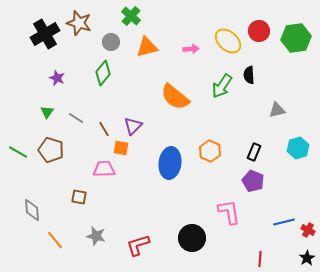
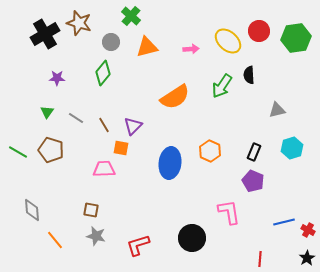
purple star: rotated 21 degrees counterclockwise
orange semicircle: rotated 72 degrees counterclockwise
brown line: moved 4 px up
cyan hexagon: moved 6 px left
brown square: moved 12 px right, 13 px down
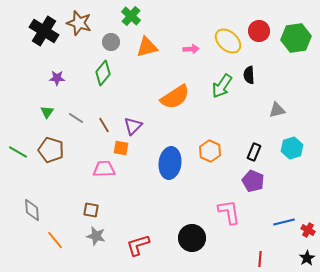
black cross: moved 1 px left, 3 px up; rotated 28 degrees counterclockwise
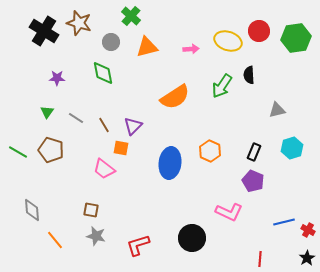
yellow ellipse: rotated 24 degrees counterclockwise
green diamond: rotated 50 degrees counterclockwise
pink trapezoid: rotated 140 degrees counterclockwise
pink L-shape: rotated 124 degrees clockwise
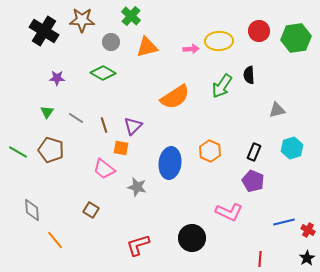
brown star: moved 3 px right, 3 px up; rotated 15 degrees counterclockwise
yellow ellipse: moved 9 px left; rotated 20 degrees counterclockwise
green diamond: rotated 50 degrees counterclockwise
brown line: rotated 14 degrees clockwise
brown square: rotated 21 degrees clockwise
gray star: moved 41 px right, 49 px up
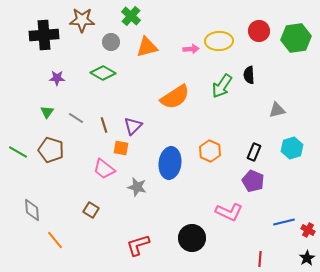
black cross: moved 4 px down; rotated 36 degrees counterclockwise
